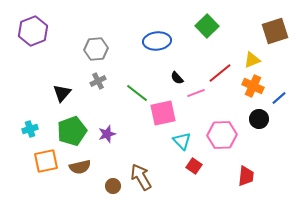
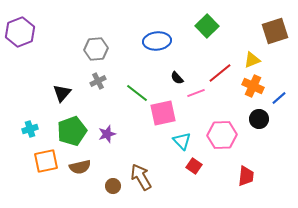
purple hexagon: moved 13 px left, 1 px down
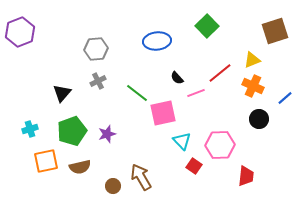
blue line: moved 6 px right
pink hexagon: moved 2 px left, 10 px down
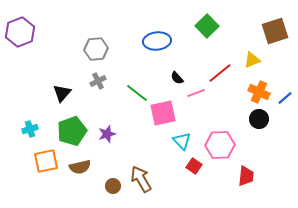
orange cross: moved 6 px right, 6 px down
brown arrow: moved 2 px down
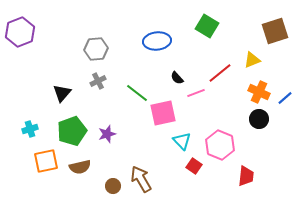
green square: rotated 15 degrees counterclockwise
pink hexagon: rotated 24 degrees clockwise
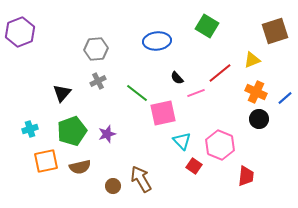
orange cross: moved 3 px left
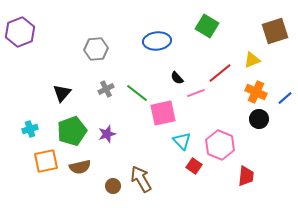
gray cross: moved 8 px right, 8 px down
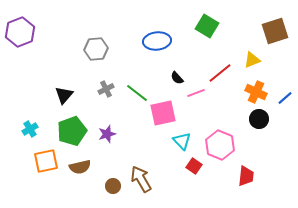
black triangle: moved 2 px right, 2 px down
cyan cross: rotated 14 degrees counterclockwise
